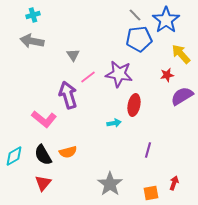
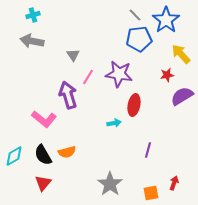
pink line: rotated 21 degrees counterclockwise
orange semicircle: moved 1 px left
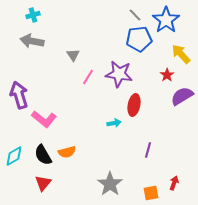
red star: rotated 24 degrees counterclockwise
purple arrow: moved 49 px left
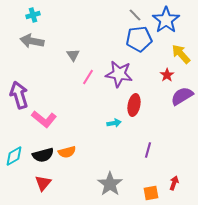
black semicircle: rotated 75 degrees counterclockwise
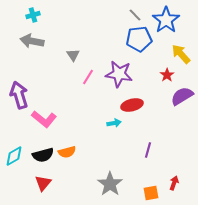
red ellipse: moved 2 px left; rotated 65 degrees clockwise
